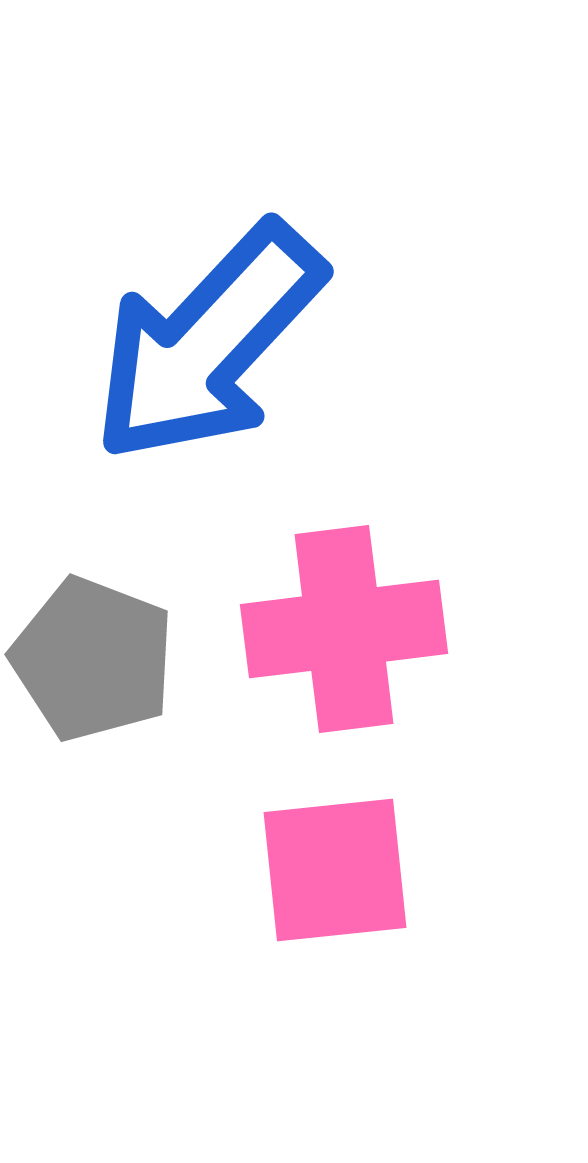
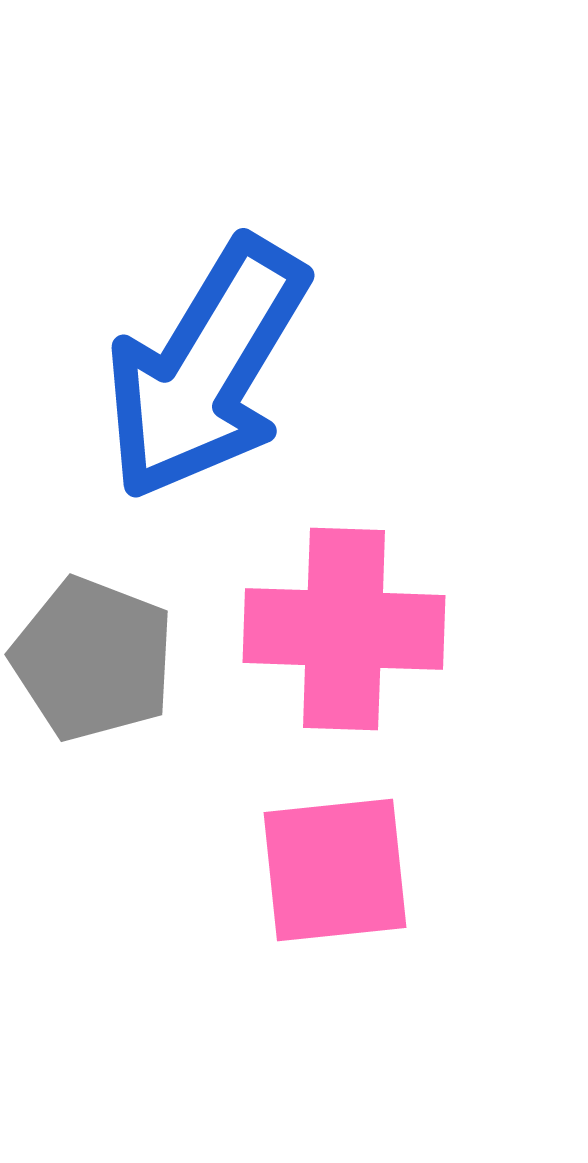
blue arrow: moved 2 px left, 26 px down; rotated 12 degrees counterclockwise
pink cross: rotated 9 degrees clockwise
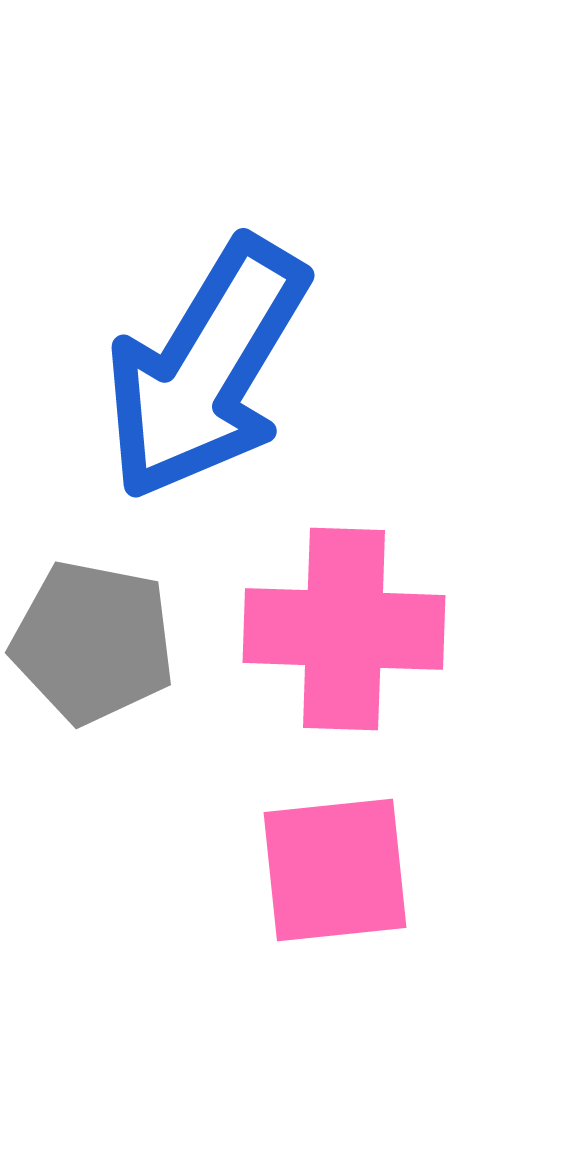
gray pentagon: moved 17 px up; rotated 10 degrees counterclockwise
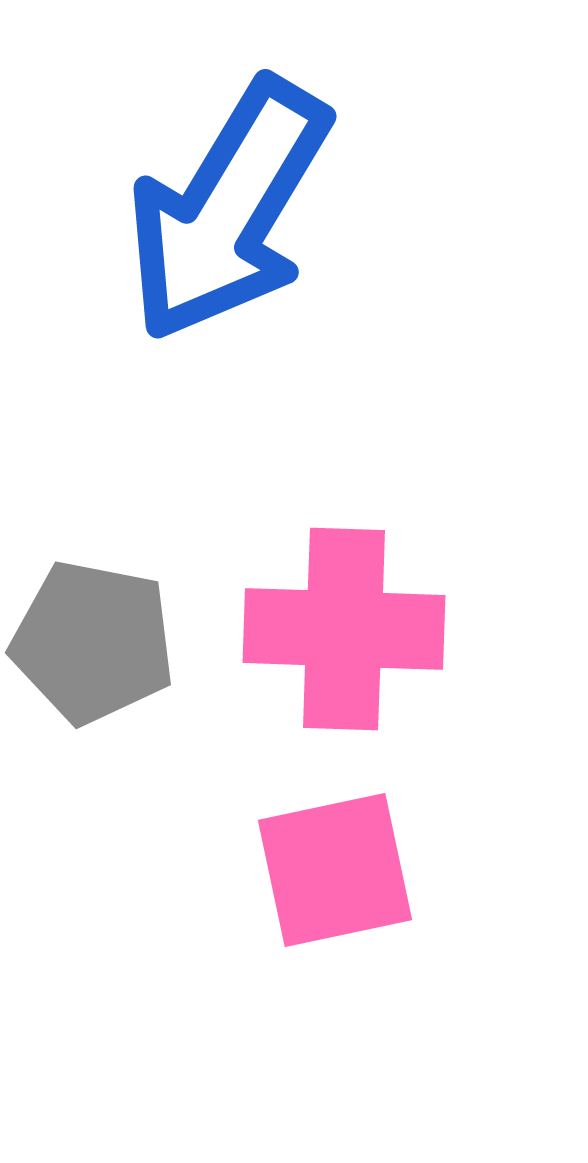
blue arrow: moved 22 px right, 159 px up
pink square: rotated 6 degrees counterclockwise
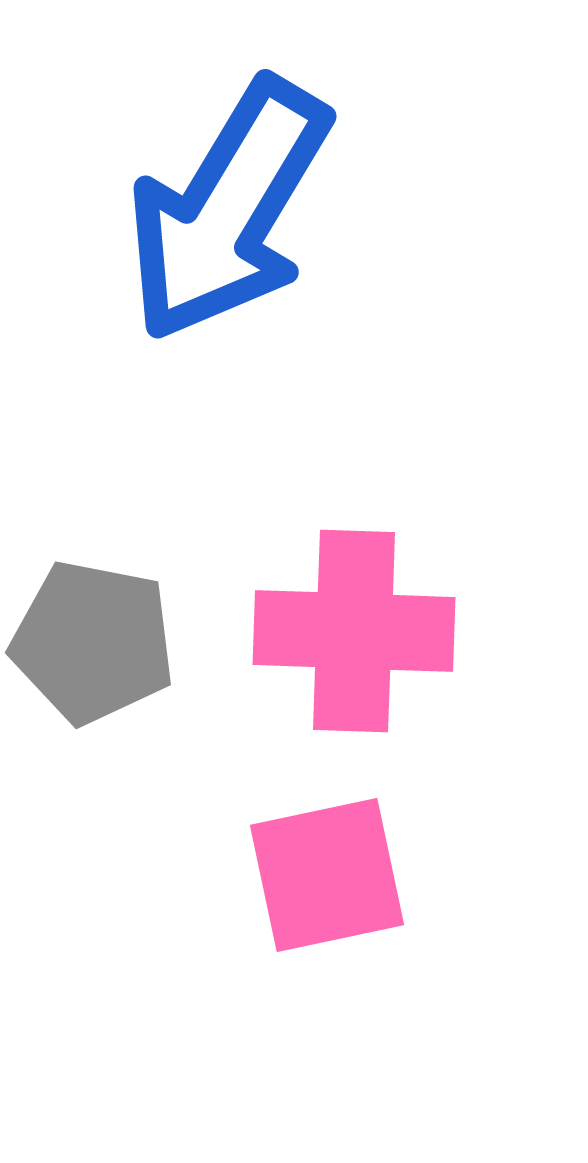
pink cross: moved 10 px right, 2 px down
pink square: moved 8 px left, 5 px down
